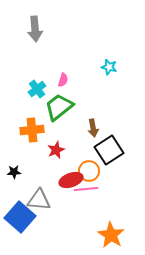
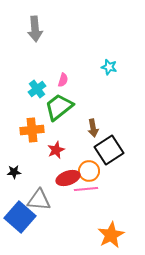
red ellipse: moved 3 px left, 2 px up
orange star: rotated 12 degrees clockwise
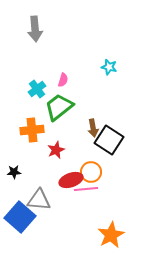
black square: moved 10 px up; rotated 24 degrees counterclockwise
orange circle: moved 2 px right, 1 px down
red ellipse: moved 3 px right, 2 px down
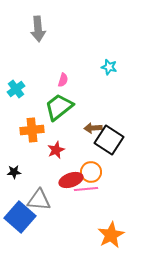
gray arrow: moved 3 px right
cyan cross: moved 21 px left
brown arrow: rotated 96 degrees clockwise
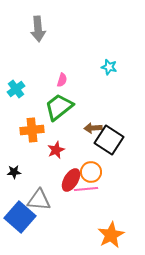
pink semicircle: moved 1 px left
red ellipse: rotated 40 degrees counterclockwise
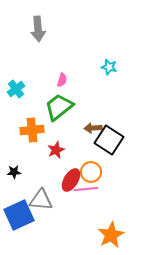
gray triangle: moved 2 px right
blue square: moved 1 px left, 2 px up; rotated 24 degrees clockwise
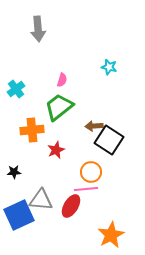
brown arrow: moved 1 px right, 2 px up
red ellipse: moved 26 px down
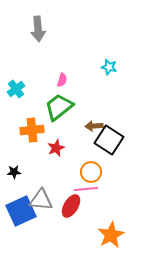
red star: moved 2 px up
blue square: moved 2 px right, 4 px up
